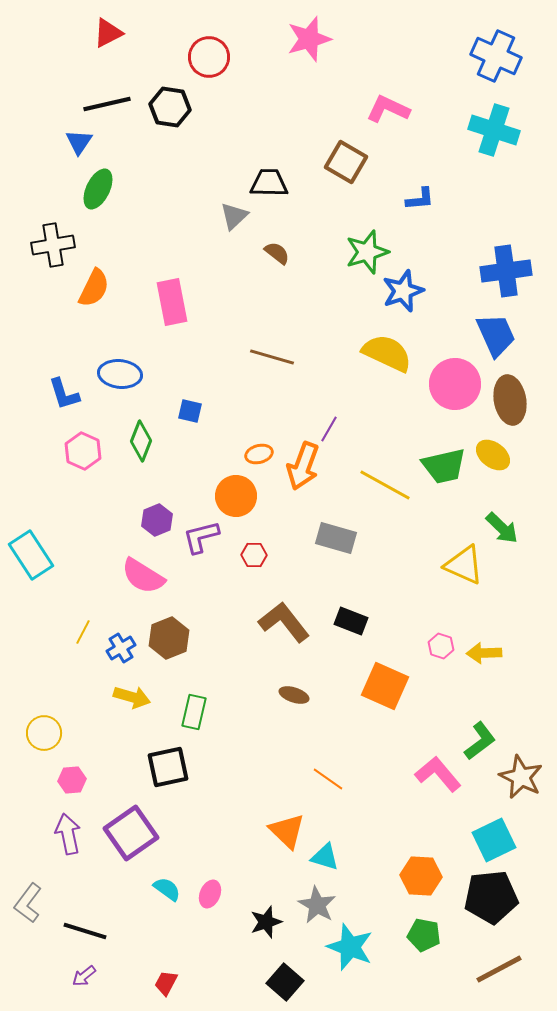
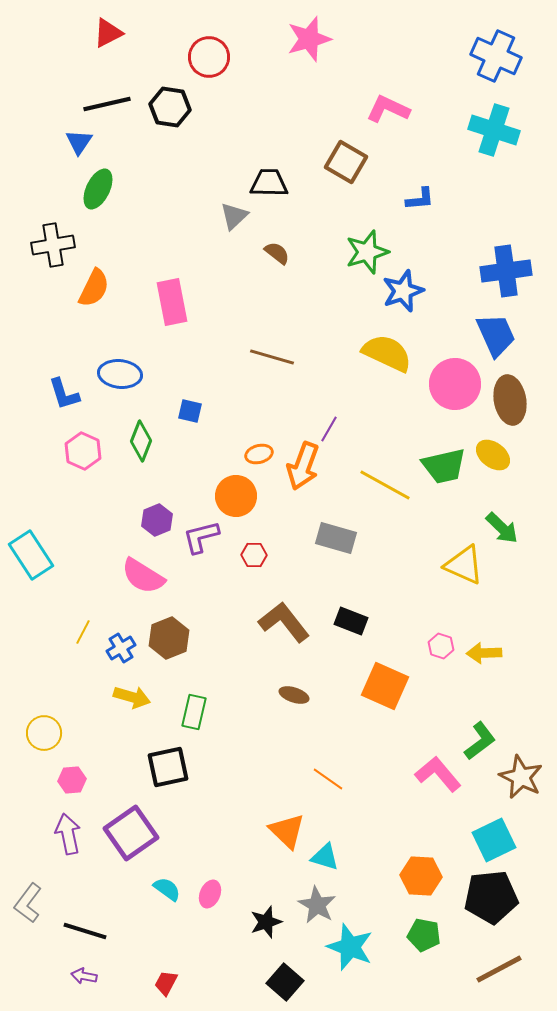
purple arrow at (84, 976): rotated 50 degrees clockwise
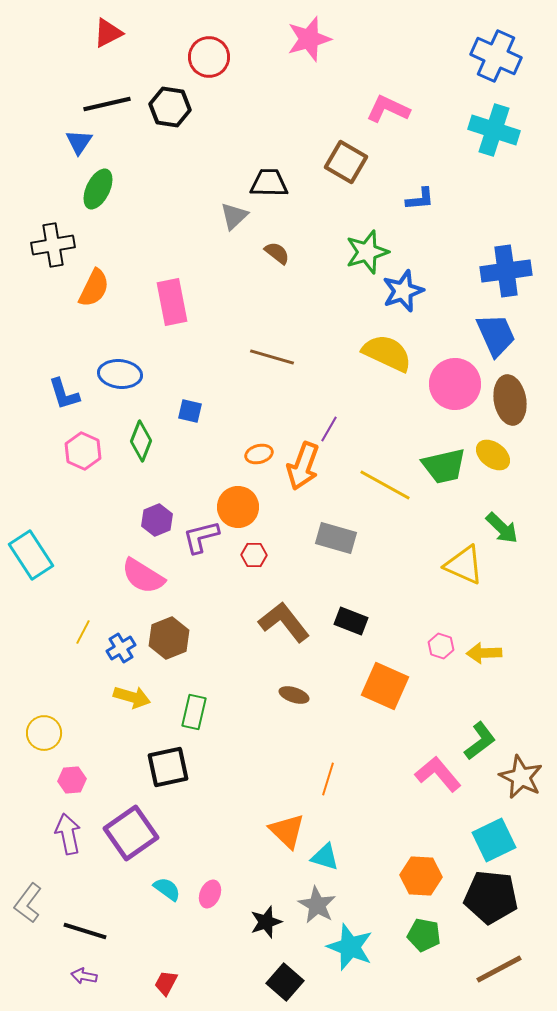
orange circle at (236, 496): moved 2 px right, 11 px down
orange line at (328, 779): rotated 72 degrees clockwise
black pentagon at (491, 897): rotated 12 degrees clockwise
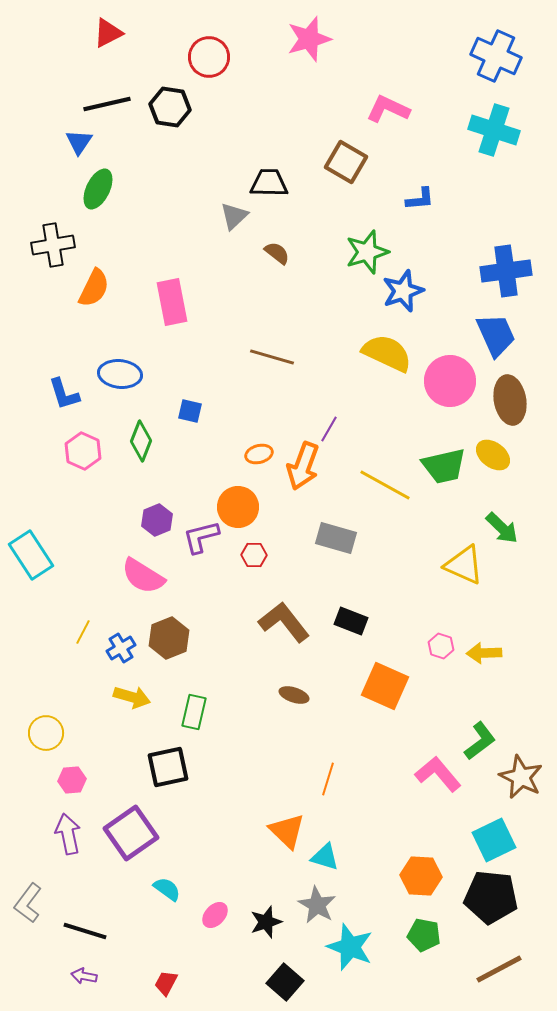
pink circle at (455, 384): moved 5 px left, 3 px up
yellow circle at (44, 733): moved 2 px right
pink ellipse at (210, 894): moved 5 px right, 21 px down; rotated 20 degrees clockwise
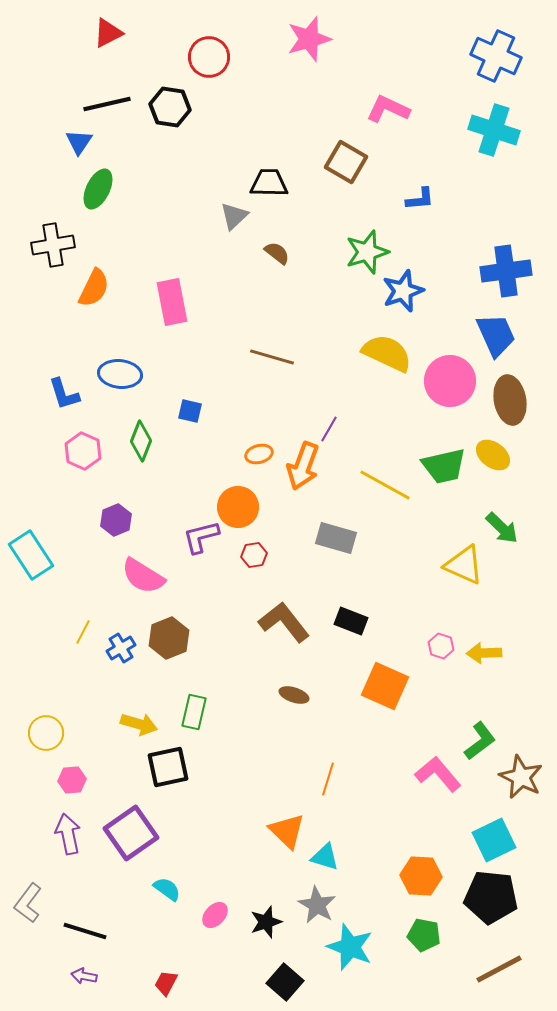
purple hexagon at (157, 520): moved 41 px left
red hexagon at (254, 555): rotated 10 degrees counterclockwise
yellow arrow at (132, 697): moved 7 px right, 27 px down
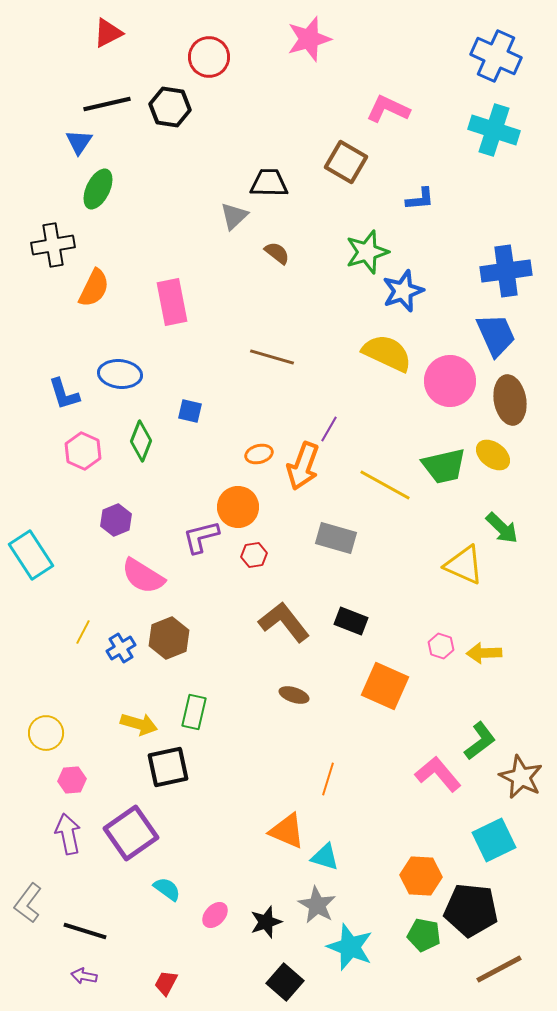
orange triangle at (287, 831): rotated 21 degrees counterclockwise
black pentagon at (491, 897): moved 20 px left, 13 px down
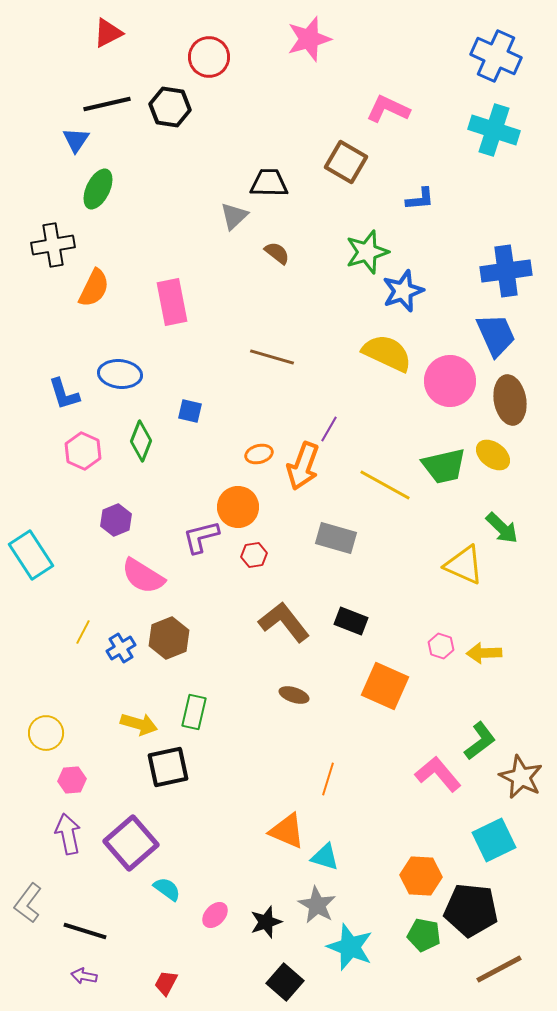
blue triangle at (79, 142): moved 3 px left, 2 px up
purple square at (131, 833): moved 10 px down; rotated 6 degrees counterclockwise
